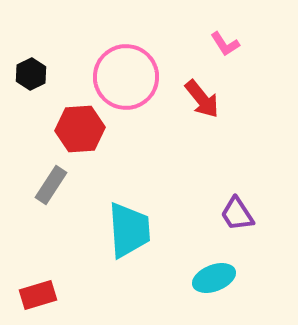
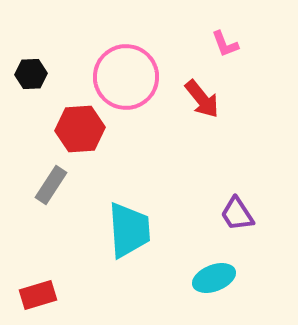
pink L-shape: rotated 12 degrees clockwise
black hexagon: rotated 24 degrees clockwise
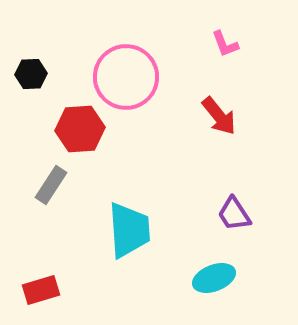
red arrow: moved 17 px right, 17 px down
purple trapezoid: moved 3 px left
red rectangle: moved 3 px right, 5 px up
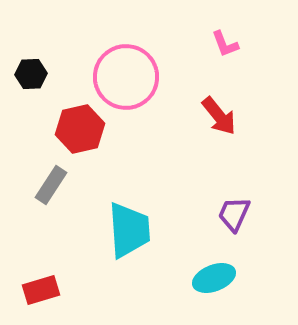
red hexagon: rotated 9 degrees counterclockwise
purple trapezoid: rotated 57 degrees clockwise
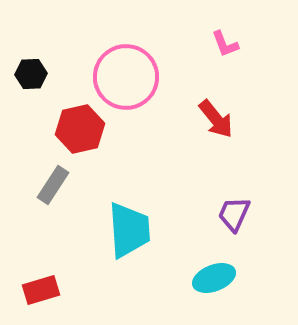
red arrow: moved 3 px left, 3 px down
gray rectangle: moved 2 px right
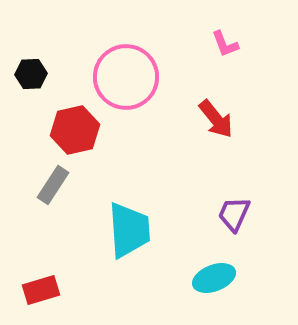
red hexagon: moved 5 px left, 1 px down
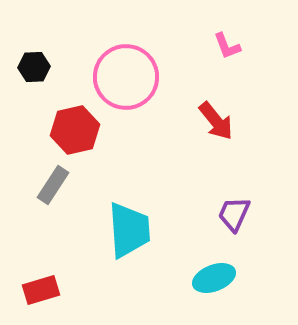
pink L-shape: moved 2 px right, 2 px down
black hexagon: moved 3 px right, 7 px up
red arrow: moved 2 px down
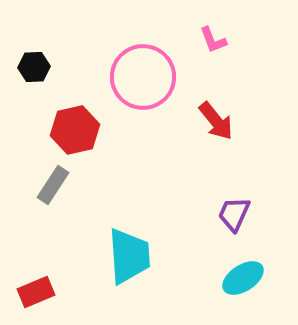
pink L-shape: moved 14 px left, 6 px up
pink circle: moved 17 px right
cyan trapezoid: moved 26 px down
cyan ellipse: moved 29 px right; rotated 12 degrees counterclockwise
red rectangle: moved 5 px left, 2 px down; rotated 6 degrees counterclockwise
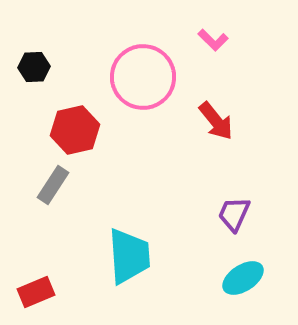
pink L-shape: rotated 24 degrees counterclockwise
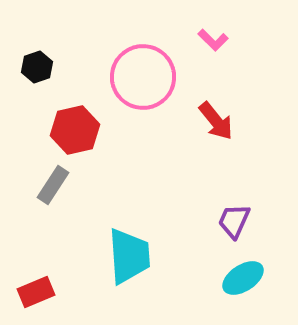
black hexagon: moved 3 px right; rotated 16 degrees counterclockwise
purple trapezoid: moved 7 px down
